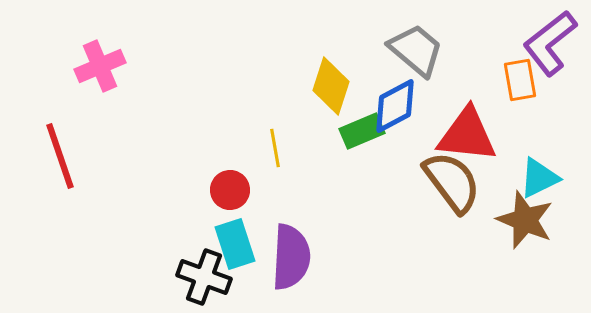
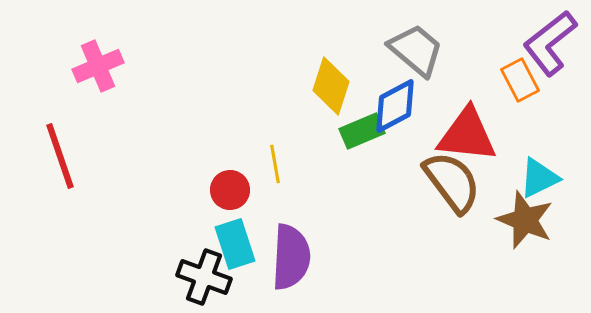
pink cross: moved 2 px left
orange rectangle: rotated 18 degrees counterclockwise
yellow line: moved 16 px down
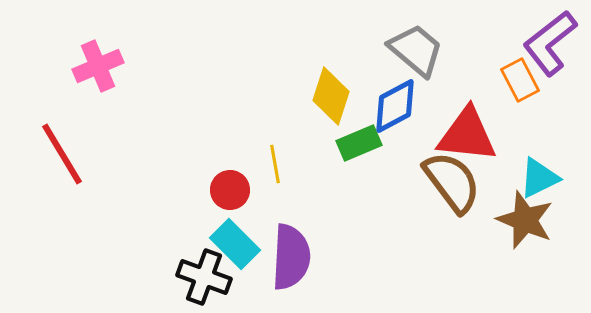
yellow diamond: moved 10 px down
green rectangle: moved 3 px left, 12 px down
red line: moved 2 px right, 2 px up; rotated 12 degrees counterclockwise
cyan rectangle: rotated 27 degrees counterclockwise
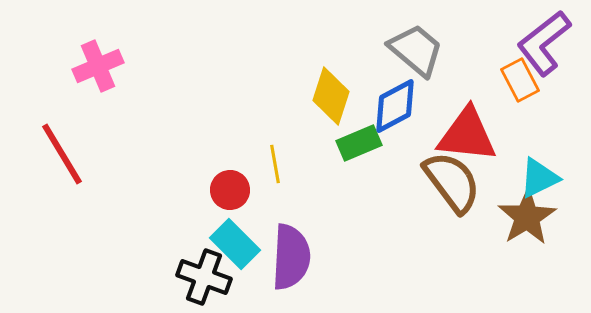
purple L-shape: moved 6 px left
brown star: moved 2 px right, 3 px up; rotated 18 degrees clockwise
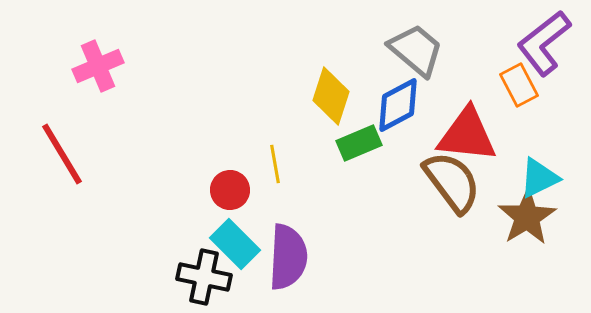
orange rectangle: moved 1 px left, 5 px down
blue diamond: moved 3 px right, 1 px up
purple semicircle: moved 3 px left
black cross: rotated 8 degrees counterclockwise
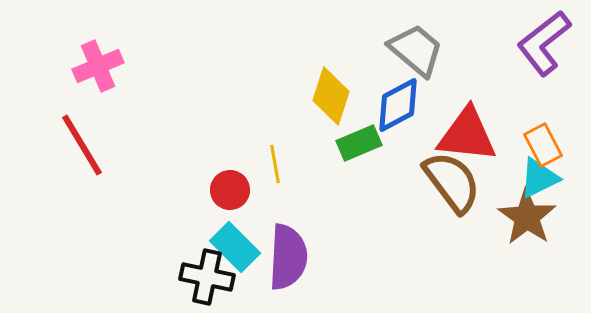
orange rectangle: moved 24 px right, 60 px down
red line: moved 20 px right, 9 px up
brown star: rotated 6 degrees counterclockwise
cyan rectangle: moved 3 px down
black cross: moved 3 px right
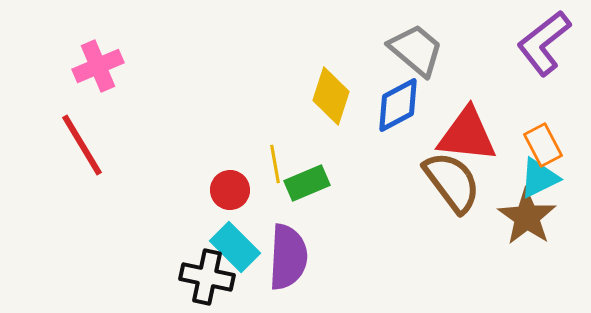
green rectangle: moved 52 px left, 40 px down
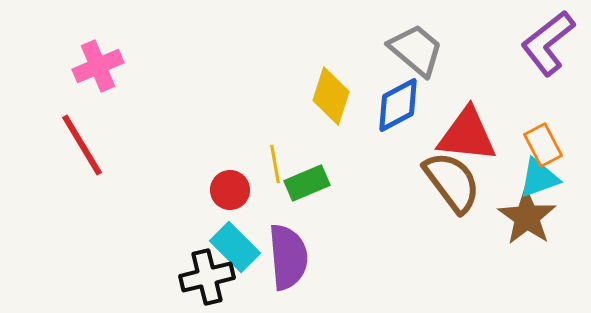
purple L-shape: moved 4 px right
cyan triangle: rotated 6 degrees clockwise
purple semicircle: rotated 8 degrees counterclockwise
black cross: rotated 26 degrees counterclockwise
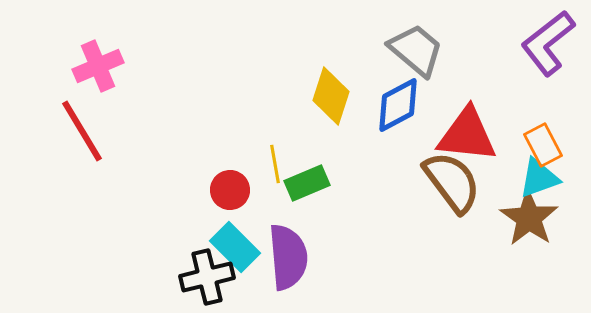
red line: moved 14 px up
brown star: moved 2 px right, 1 px down
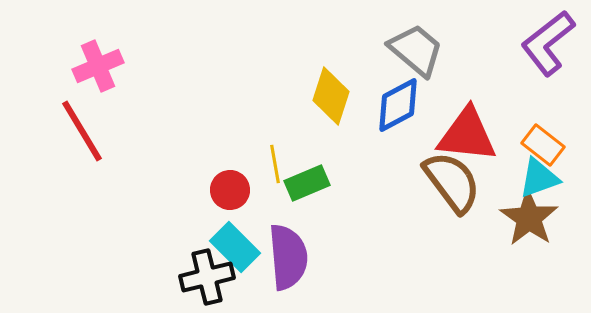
orange rectangle: rotated 24 degrees counterclockwise
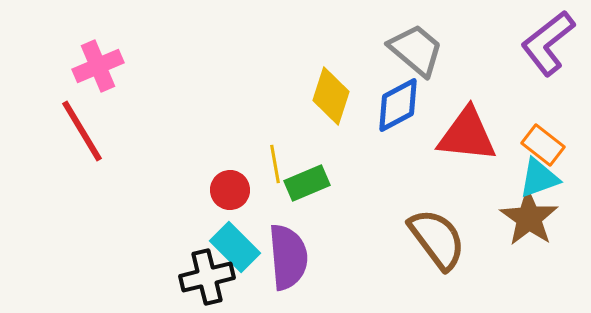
brown semicircle: moved 15 px left, 57 px down
